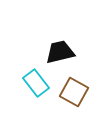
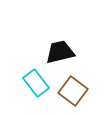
brown square: moved 1 px left, 1 px up; rotated 8 degrees clockwise
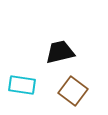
cyan rectangle: moved 14 px left, 2 px down; rotated 44 degrees counterclockwise
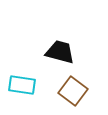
black trapezoid: rotated 28 degrees clockwise
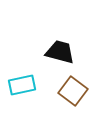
cyan rectangle: rotated 20 degrees counterclockwise
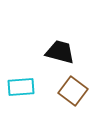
cyan rectangle: moved 1 px left, 2 px down; rotated 8 degrees clockwise
